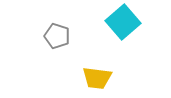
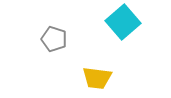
gray pentagon: moved 3 px left, 3 px down
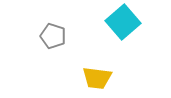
gray pentagon: moved 1 px left, 3 px up
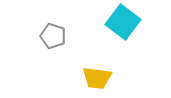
cyan square: rotated 12 degrees counterclockwise
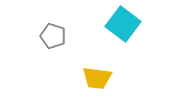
cyan square: moved 2 px down
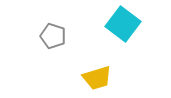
yellow trapezoid: rotated 24 degrees counterclockwise
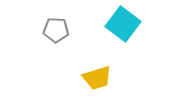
gray pentagon: moved 3 px right, 6 px up; rotated 15 degrees counterclockwise
